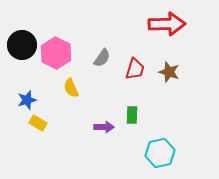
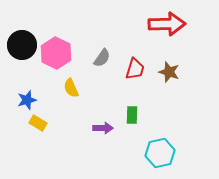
purple arrow: moved 1 px left, 1 px down
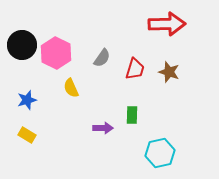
yellow rectangle: moved 11 px left, 12 px down
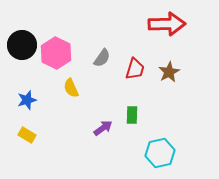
brown star: rotated 25 degrees clockwise
purple arrow: rotated 36 degrees counterclockwise
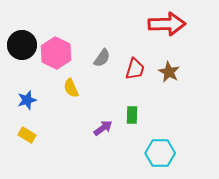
brown star: rotated 15 degrees counterclockwise
cyan hexagon: rotated 12 degrees clockwise
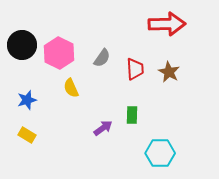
pink hexagon: moved 3 px right
red trapezoid: rotated 20 degrees counterclockwise
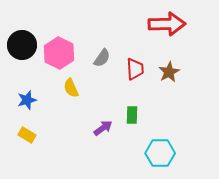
brown star: rotated 15 degrees clockwise
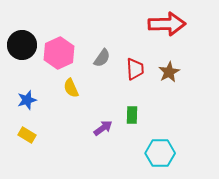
pink hexagon: rotated 8 degrees clockwise
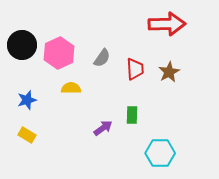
yellow semicircle: rotated 114 degrees clockwise
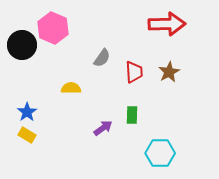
pink hexagon: moved 6 px left, 25 px up; rotated 12 degrees counterclockwise
red trapezoid: moved 1 px left, 3 px down
blue star: moved 12 px down; rotated 18 degrees counterclockwise
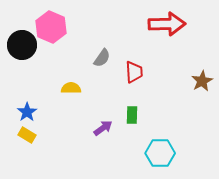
pink hexagon: moved 2 px left, 1 px up
brown star: moved 33 px right, 9 px down
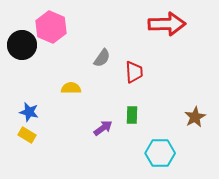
brown star: moved 7 px left, 36 px down
blue star: moved 2 px right; rotated 24 degrees counterclockwise
